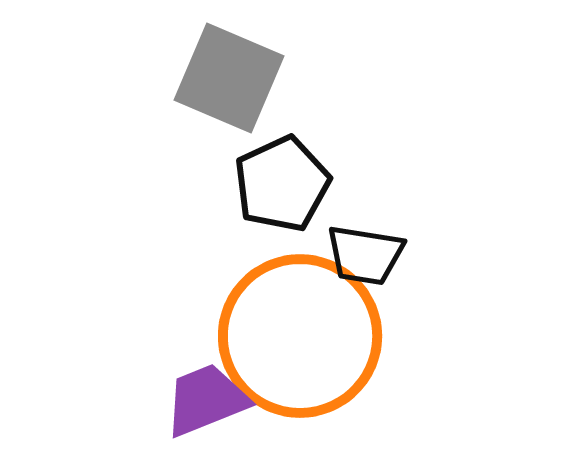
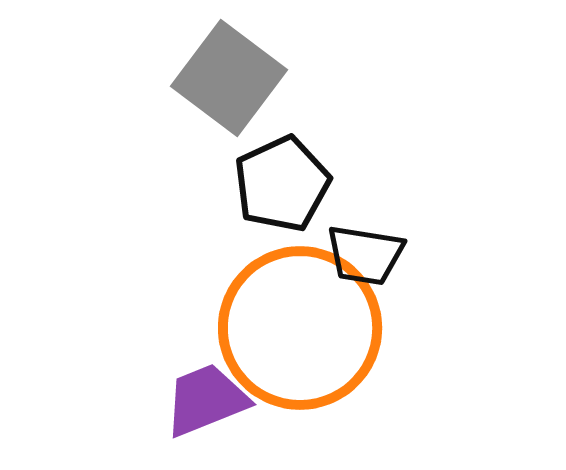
gray square: rotated 14 degrees clockwise
orange circle: moved 8 px up
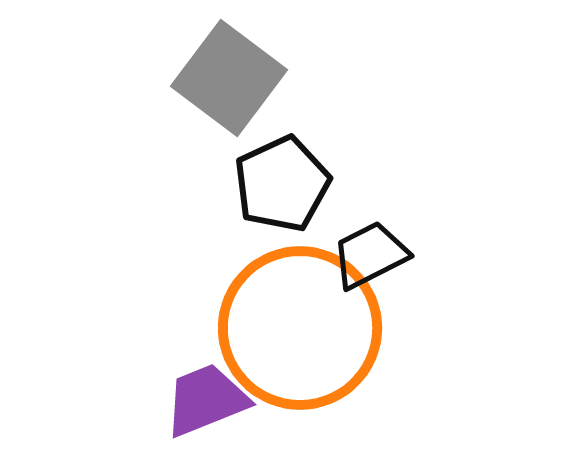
black trapezoid: moved 5 px right; rotated 144 degrees clockwise
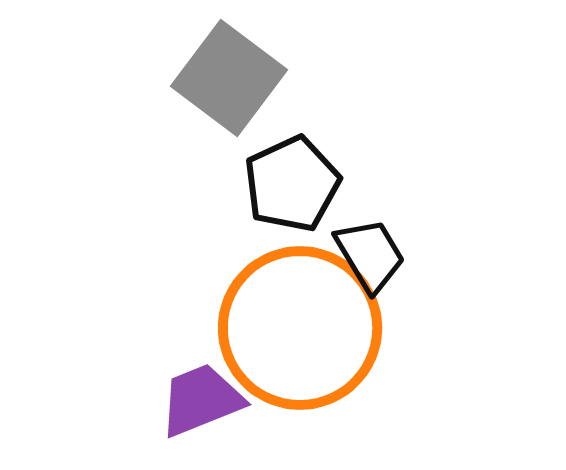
black pentagon: moved 10 px right
black trapezoid: rotated 86 degrees clockwise
purple trapezoid: moved 5 px left
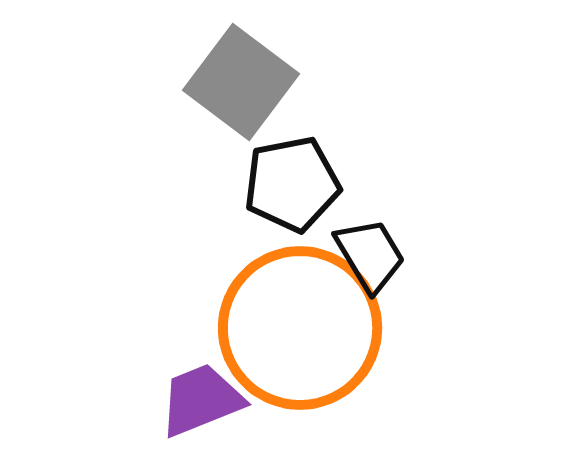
gray square: moved 12 px right, 4 px down
black pentagon: rotated 14 degrees clockwise
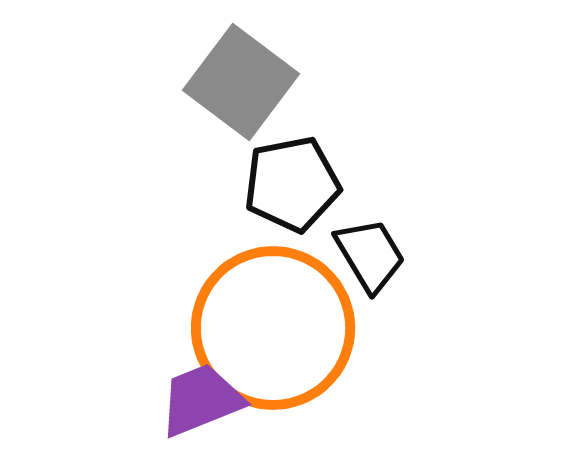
orange circle: moved 27 px left
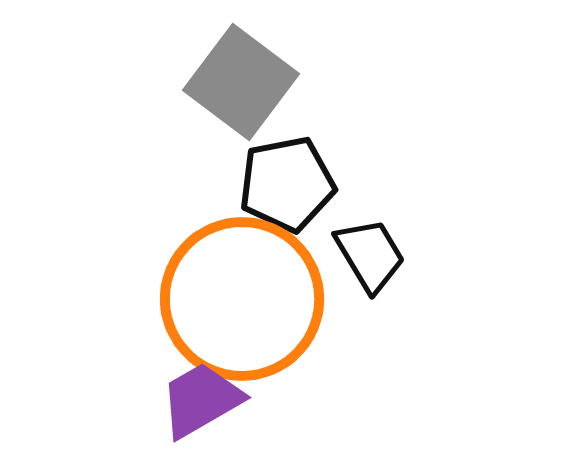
black pentagon: moved 5 px left
orange circle: moved 31 px left, 29 px up
purple trapezoid: rotated 8 degrees counterclockwise
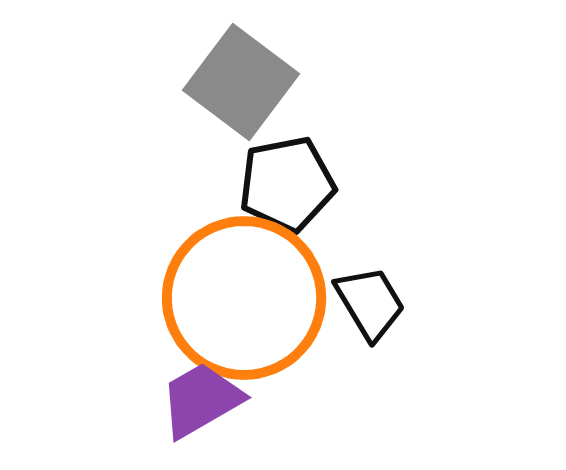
black trapezoid: moved 48 px down
orange circle: moved 2 px right, 1 px up
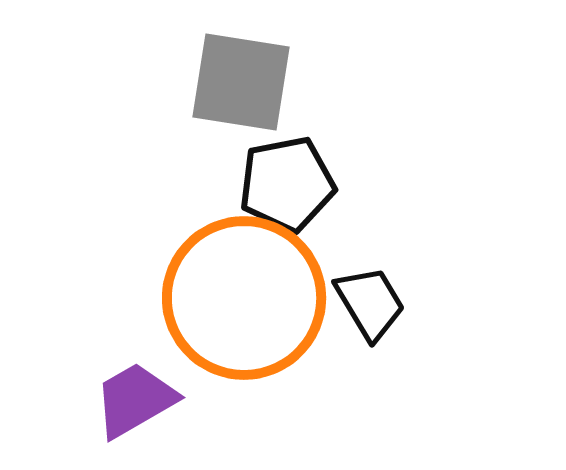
gray square: rotated 28 degrees counterclockwise
purple trapezoid: moved 66 px left
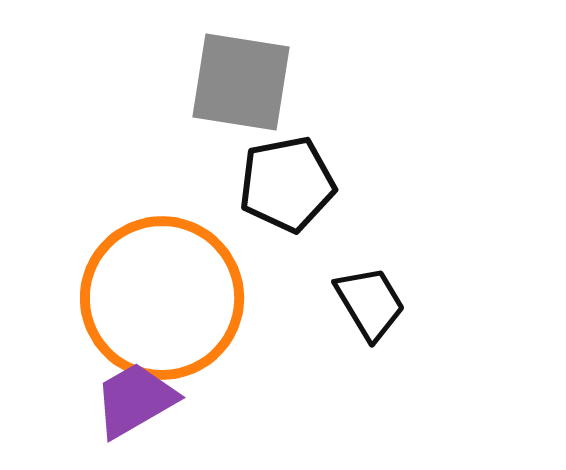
orange circle: moved 82 px left
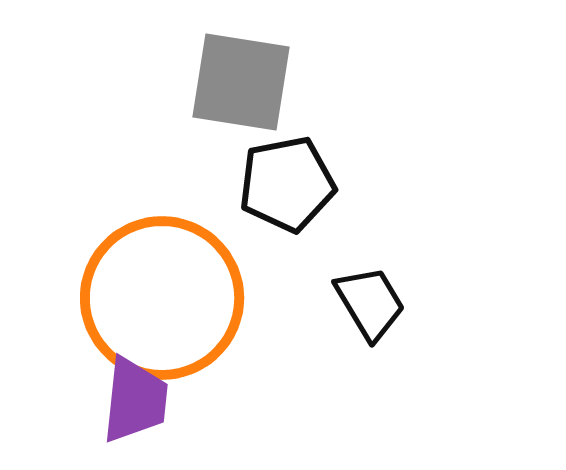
purple trapezoid: rotated 126 degrees clockwise
